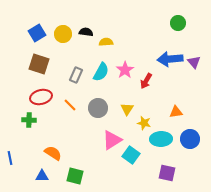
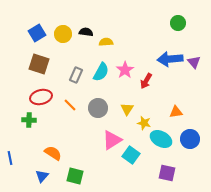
cyan ellipse: rotated 30 degrees clockwise
blue triangle: rotated 48 degrees counterclockwise
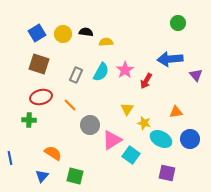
purple triangle: moved 2 px right, 13 px down
gray circle: moved 8 px left, 17 px down
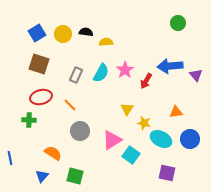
blue arrow: moved 7 px down
cyan semicircle: moved 1 px down
gray circle: moved 10 px left, 6 px down
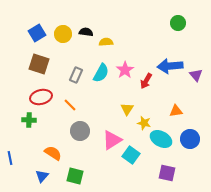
orange triangle: moved 1 px up
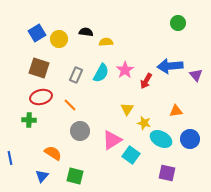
yellow circle: moved 4 px left, 5 px down
brown square: moved 4 px down
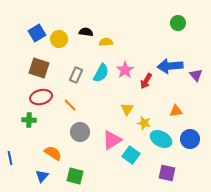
gray circle: moved 1 px down
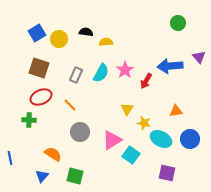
purple triangle: moved 3 px right, 18 px up
red ellipse: rotated 10 degrees counterclockwise
orange semicircle: moved 1 px down
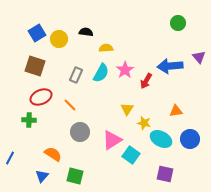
yellow semicircle: moved 6 px down
brown square: moved 4 px left, 2 px up
blue line: rotated 40 degrees clockwise
purple square: moved 2 px left, 1 px down
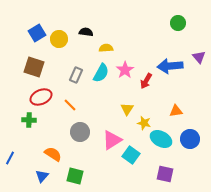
brown square: moved 1 px left, 1 px down
